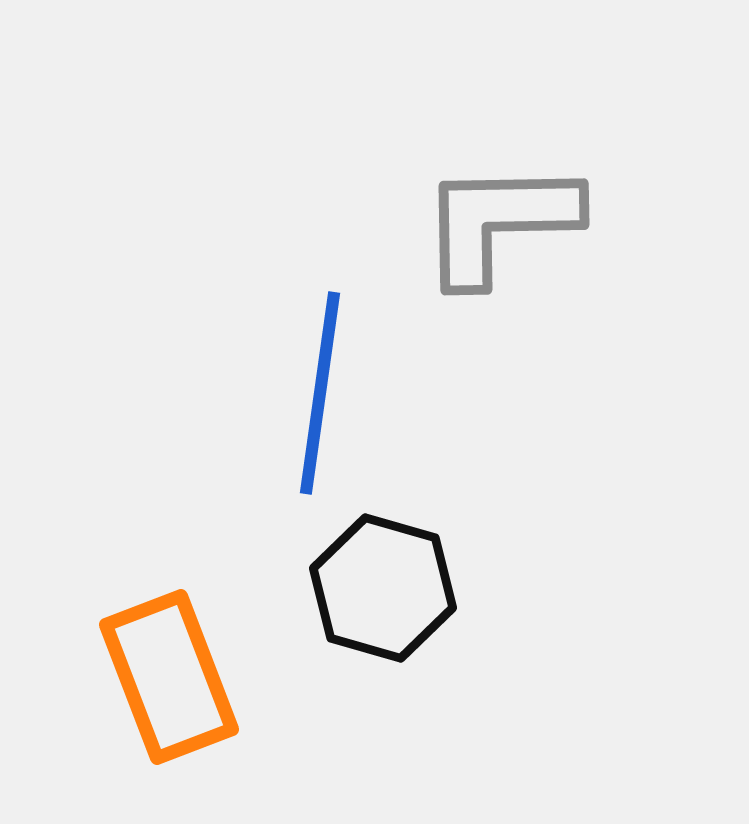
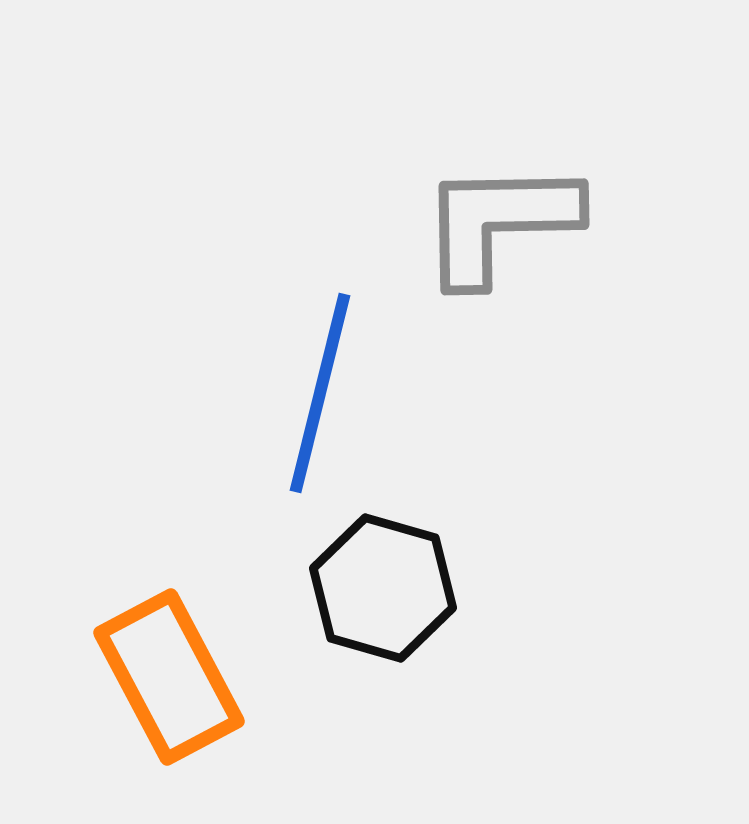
blue line: rotated 6 degrees clockwise
orange rectangle: rotated 7 degrees counterclockwise
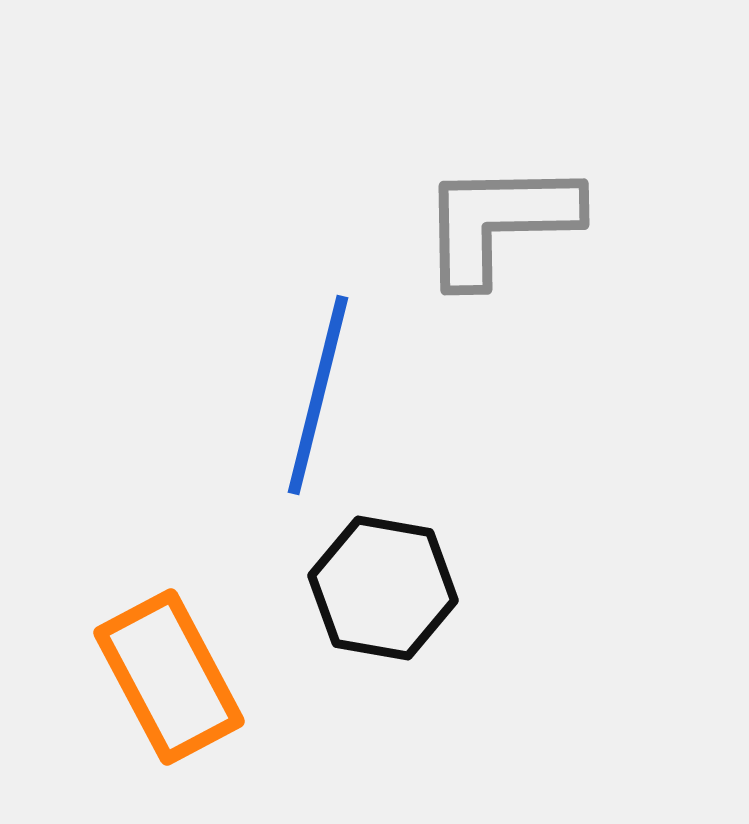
blue line: moved 2 px left, 2 px down
black hexagon: rotated 6 degrees counterclockwise
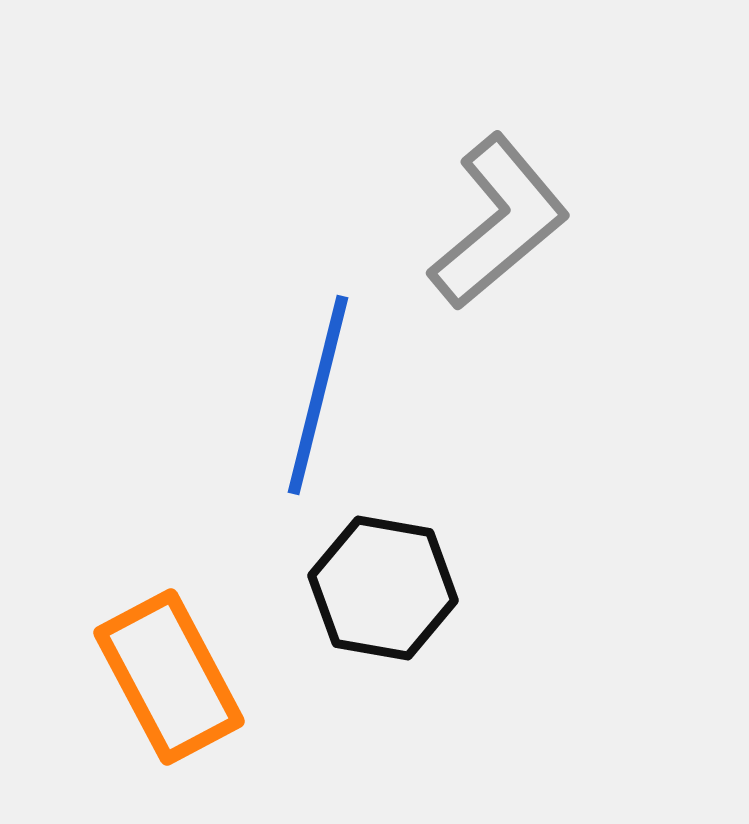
gray L-shape: rotated 141 degrees clockwise
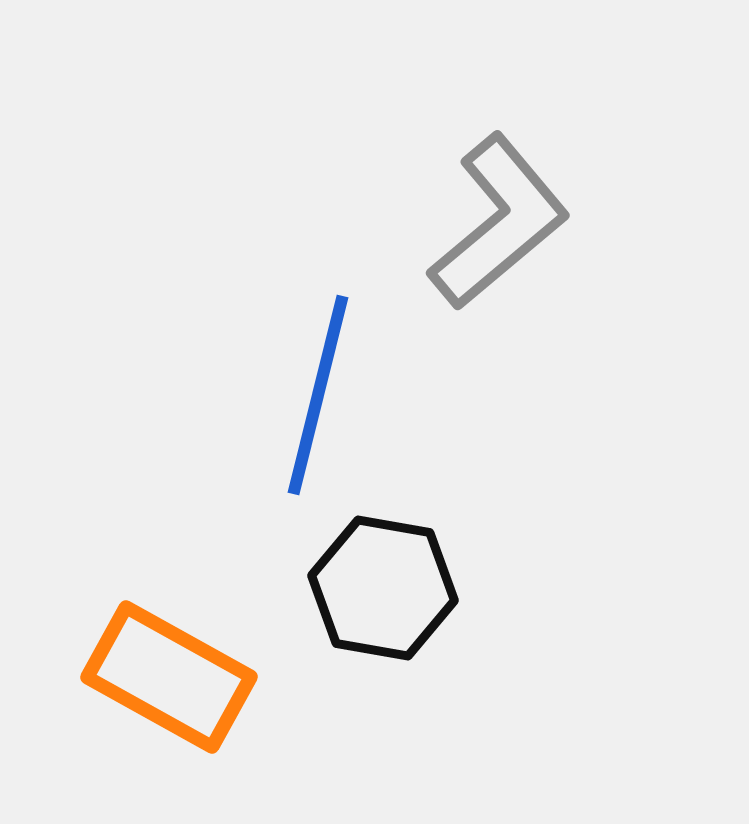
orange rectangle: rotated 33 degrees counterclockwise
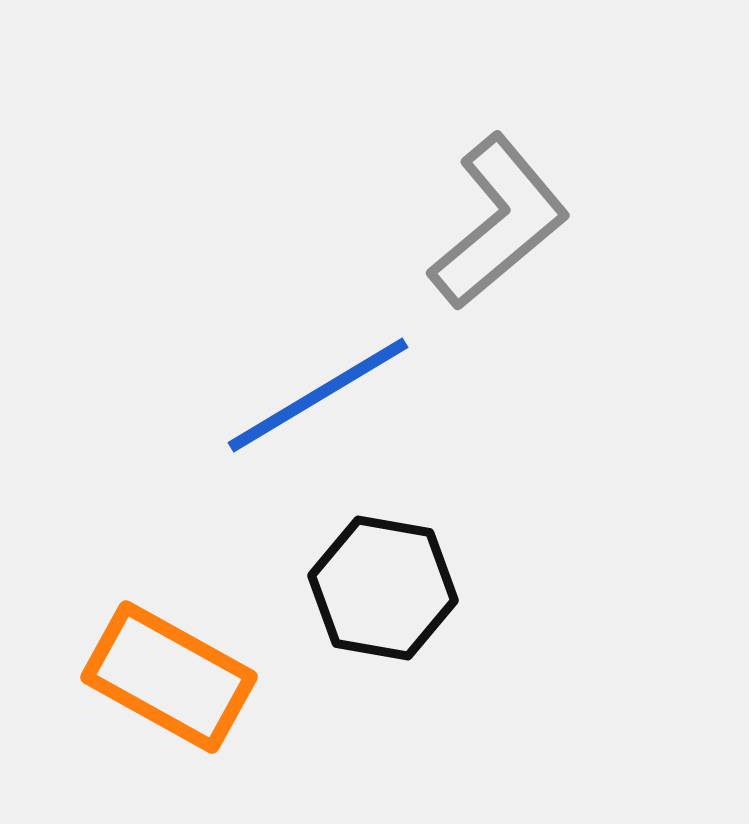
blue line: rotated 45 degrees clockwise
